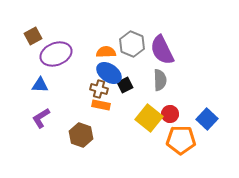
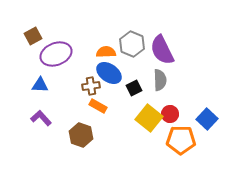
black square: moved 9 px right, 3 px down
brown cross: moved 8 px left, 3 px up; rotated 24 degrees counterclockwise
orange rectangle: moved 3 px left, 1 px down; rotated 18 degrees clockwise
purple L-shape: rotated 80 degrees clockwise
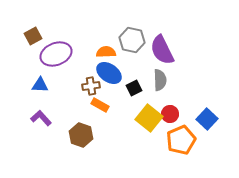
gray hexagon: moved 4 px up; rotated 10 degrees counterclockwise
orange rectangle: moved 2 px right, 1 px up
orange pentagon: rotated 24 degrees counterclockwise
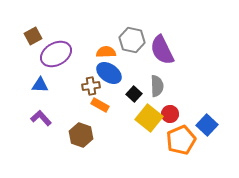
purple ellipse: rotated 8 degrees counterclockwise
gray semicircle: moved 3 px left, 6 px down
black square: moved 6 px down; rotated 21 degrees counterclockwise
blue square: moved 6 px down
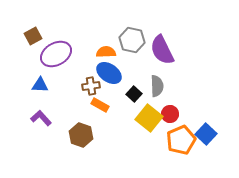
blue square: moved 1 px left, 9 px down
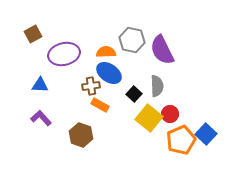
brown square: moved 2 px up
purple ellipse: moved 8 px right; rotated 16 degrees clockwise
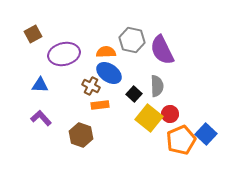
brown cross: rotated 36 degrees clockwise
orange rectangle: rotated 36 degrees counterclockwise
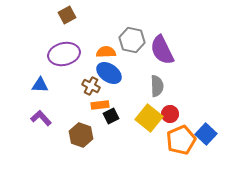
brown square: moved 34 px right, 19 px up
black square: moved 23 px left, 22 px down; rotated 21 degrees clockwise
